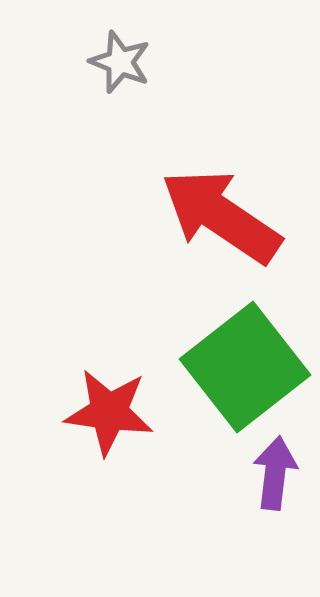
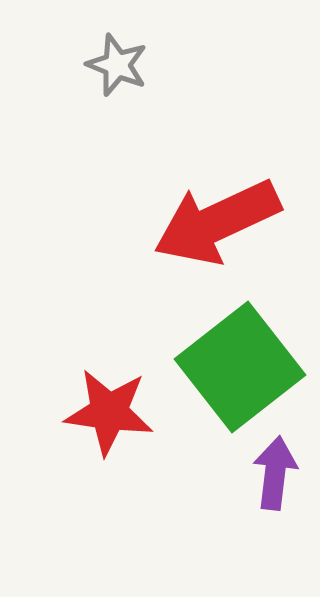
gray star: moved 3 px left, 3 px down
red arrow: moved 4 px left, 6 px down; rotated 59 degrees counterclockwise
green square: moved 5 px left
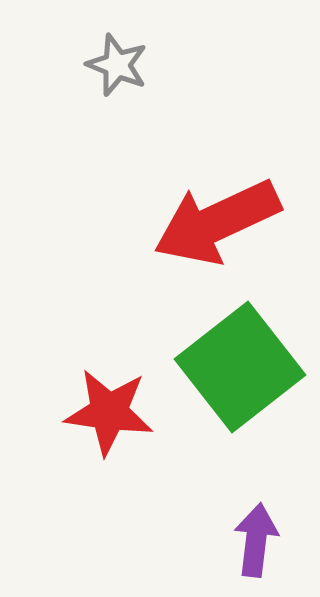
purple arrow: moved 19 px left, 67 px down
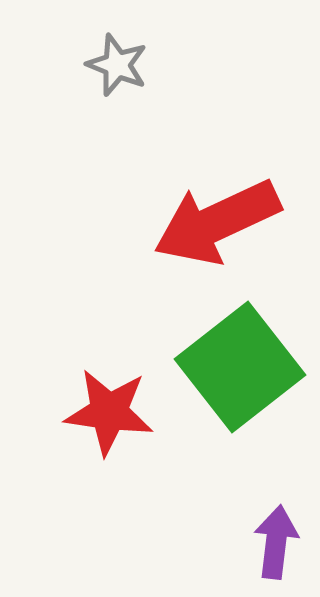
purple arrow: moved 20 px right, 2 px down
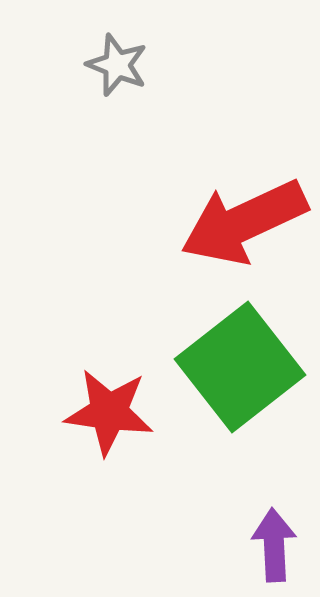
red arrow: moved 27 px right
purple arrow: moved 2 px left, 3 px down; rotated 10 degrees counterclockwise
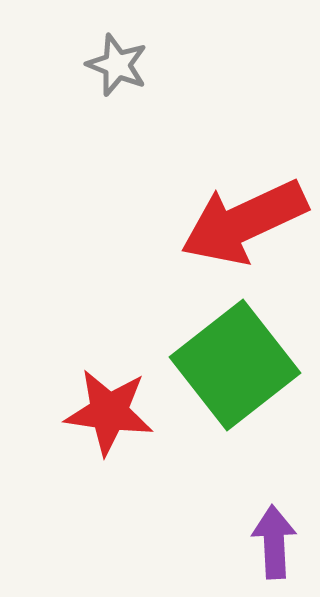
green square: moved 5 px left, 2 px up
purple arrow: moved 3 px up
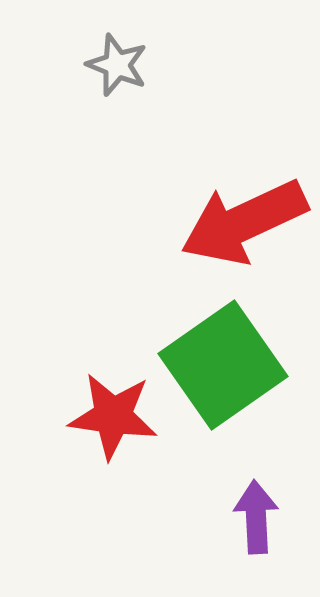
green square: moved 12 px left; rotated 3 degrees clockwise
red star: moved 4 px right, 4 px down
purple arrow: moved 18 px left, 25 px up
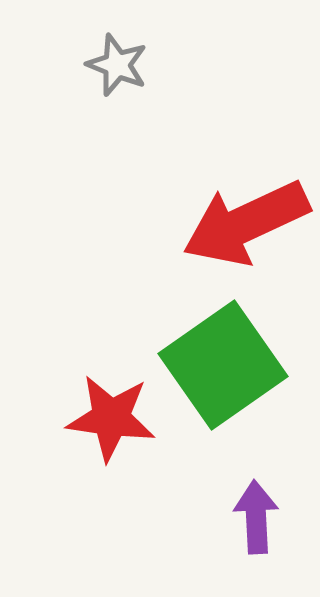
red arrow: moved 2 px right, 1 px down
red star: moved 2 px left, 2 px down
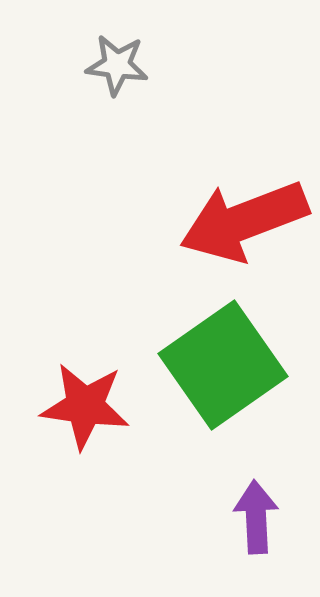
gray star: rotated 14 degrees counterclockwise
red arrow: moved 2 px left, 2 px up; rotated 4 degrees clockwise
red star: moved 26 px left, 12 px up
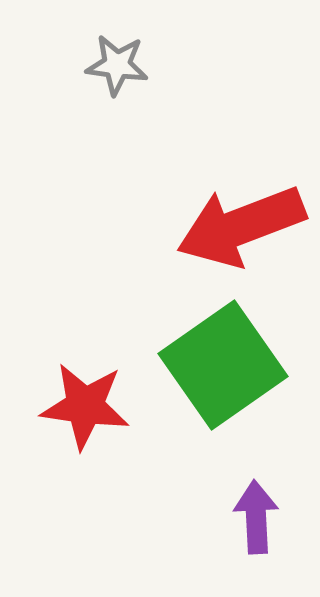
red arrow: moved 3 px left, 5 px down
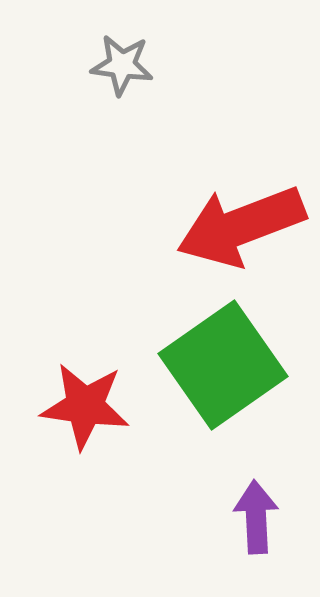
gray star: moved 5 px right
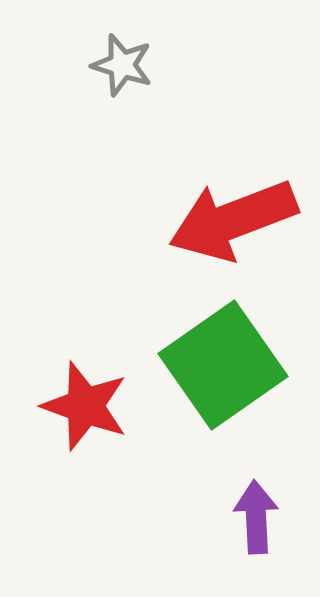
gray star: rotated 10 degrees clockwise
red arrow: moved 8 px left, 6 px up
red star: rotated 12 degrees clockwise
